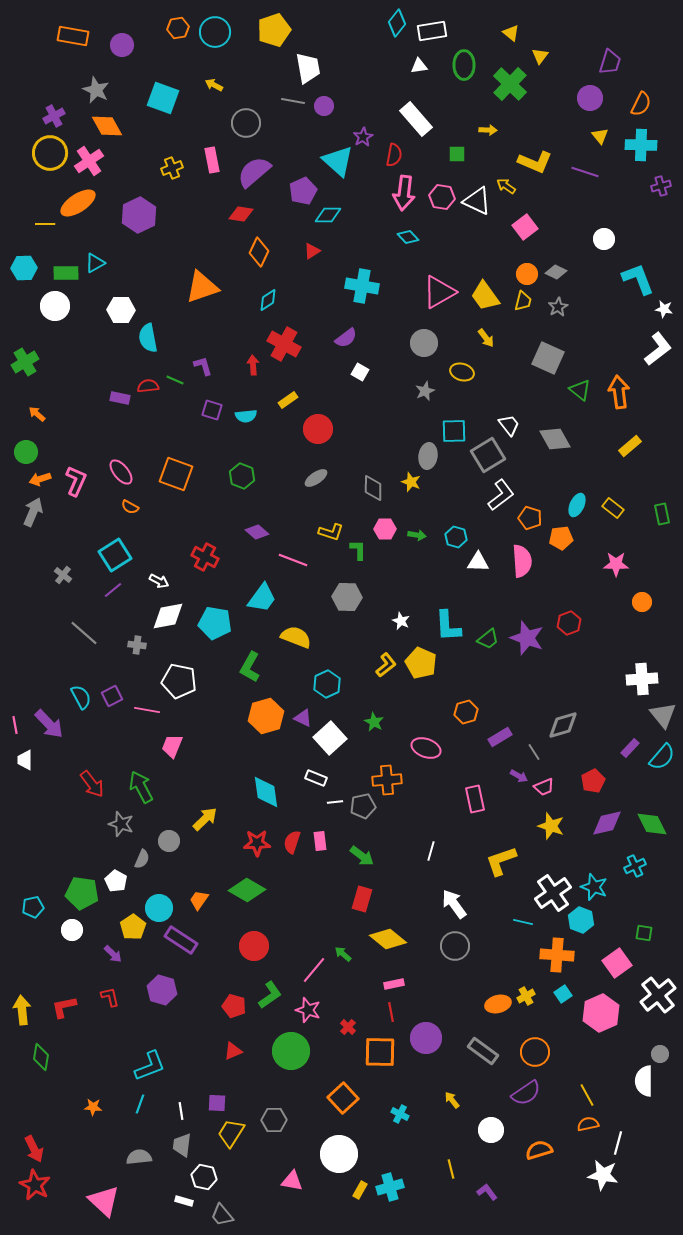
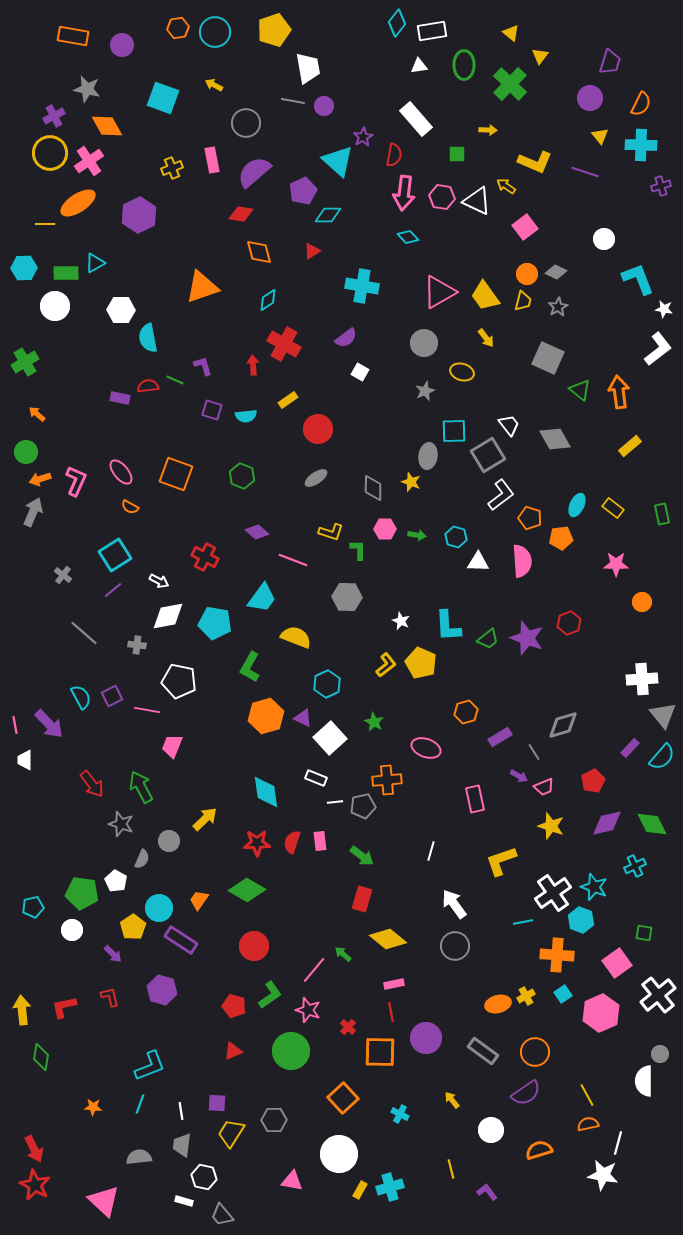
gray star at (96, 90): moved 9 px left, 1 px up; rotated 12 degrees counterclockwise
orange diamond at (259, 252): rotated 40 degrees counterclockwise
cyan line at (523, 922): rotated 24 degrees counterclockwise
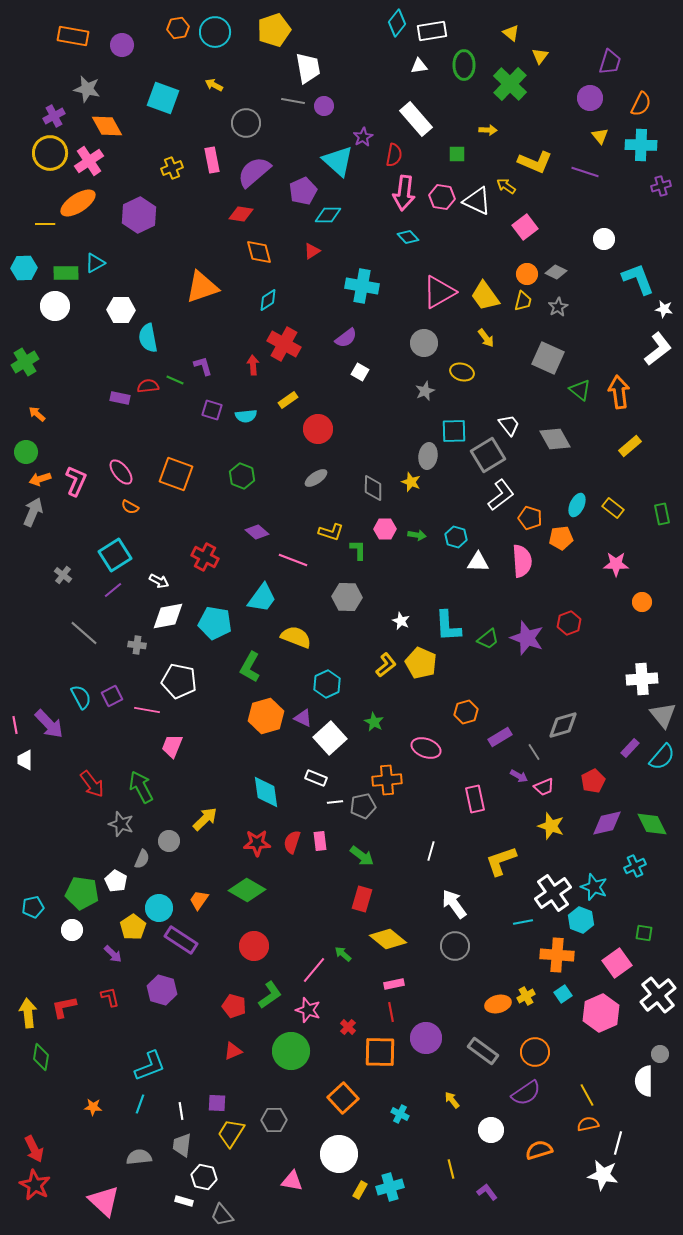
yellow arrow at (22, 1010): moved 6 px right, 3 px down
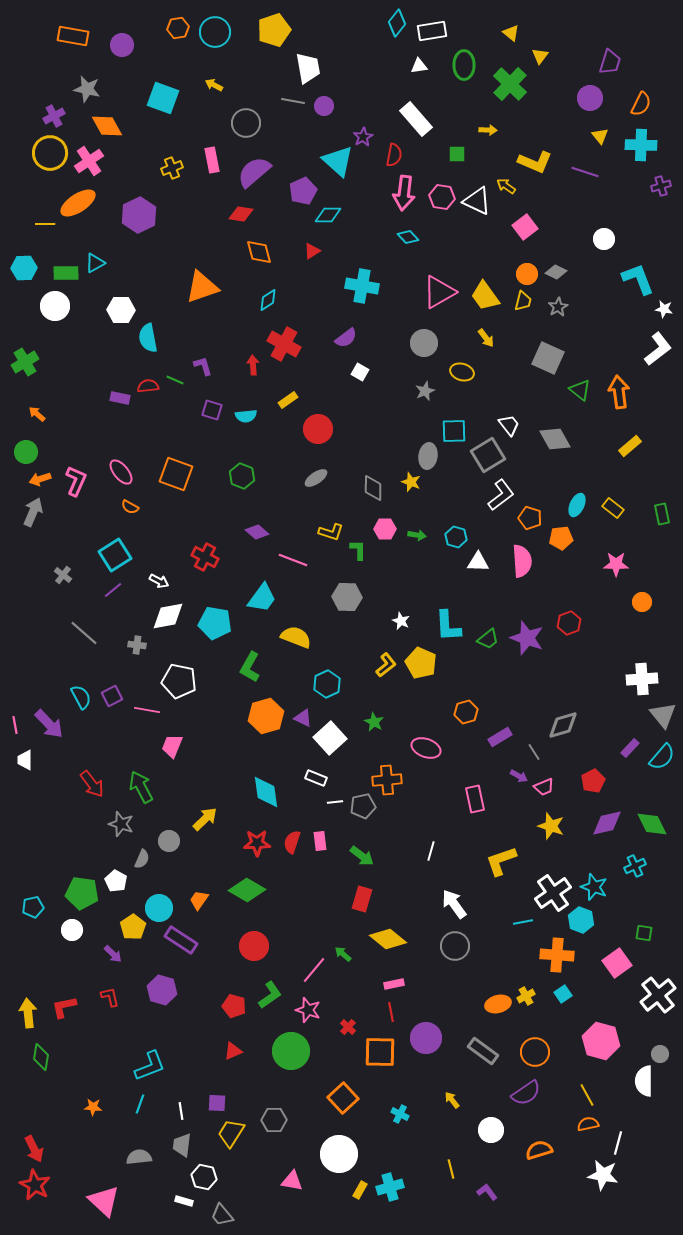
pink hexagon at (601, 1013): moved 28 px down; rotated 21 degrees counterclockwise
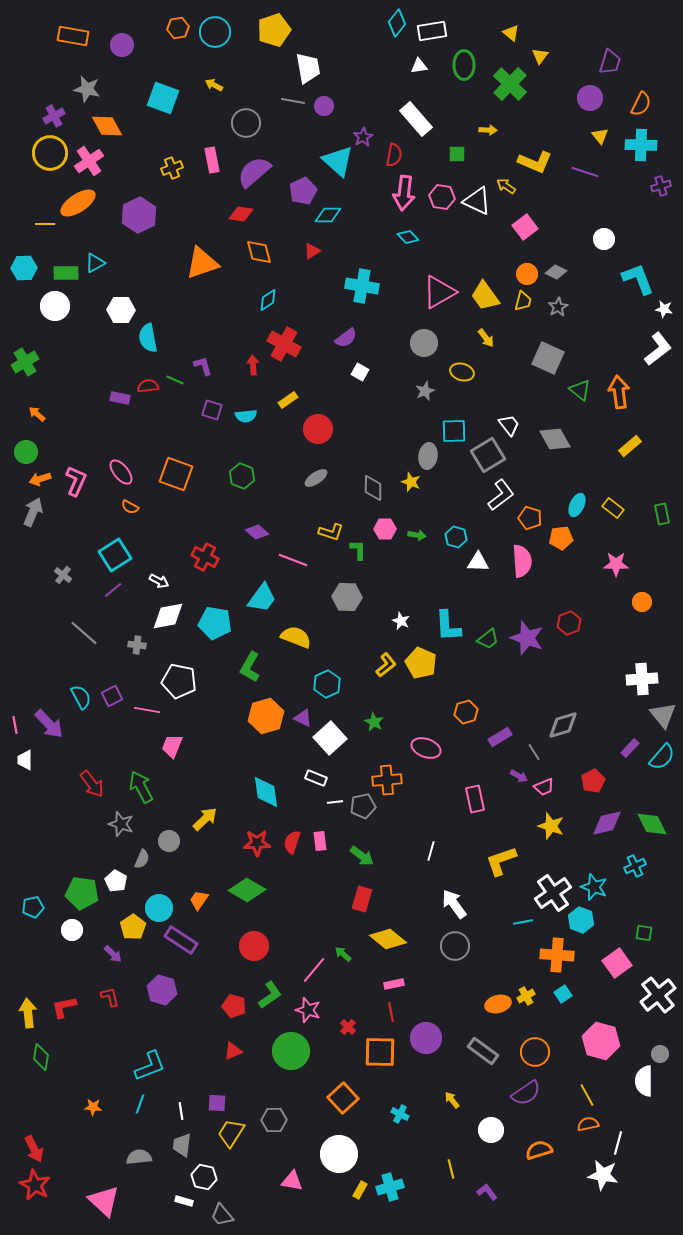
orange triangle at (202, 287): moved 24 px up
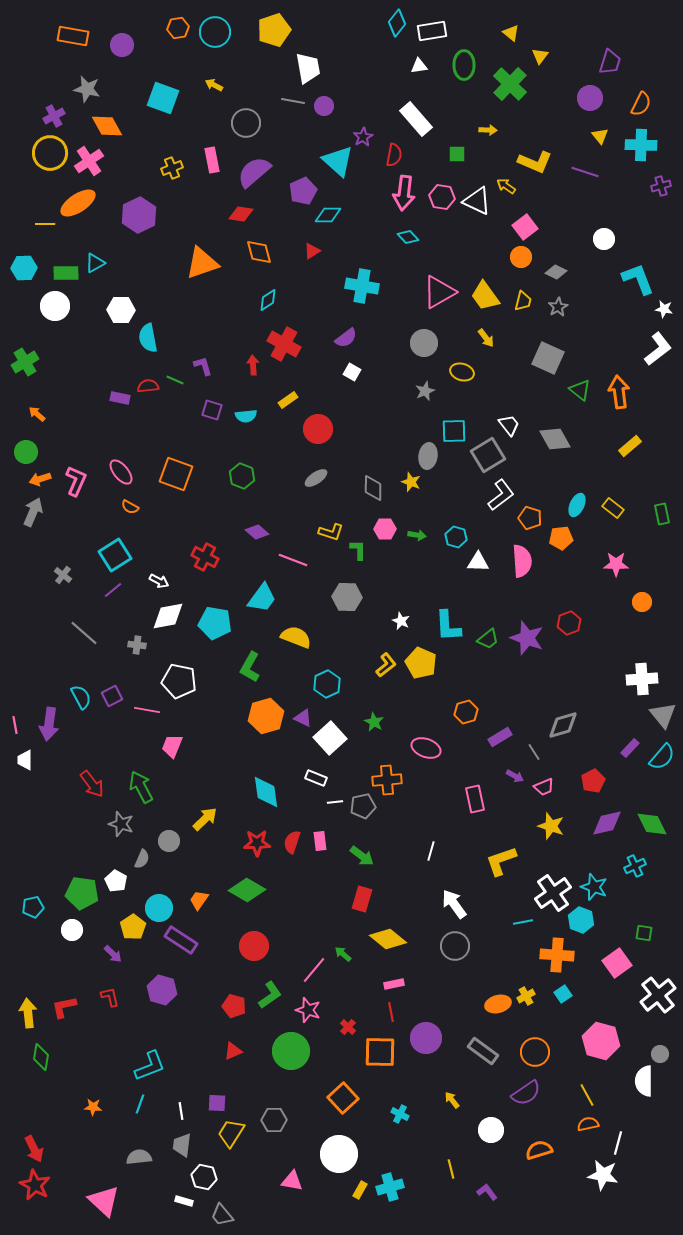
orange circle at (527, 274): moved 6 px left, 17 px up
white square at (360, 372): moved 8 px left
purple arrow at (49, 724): rotated 52 degrees clockwise
purple arrow at (519, 776): moved 4 px left
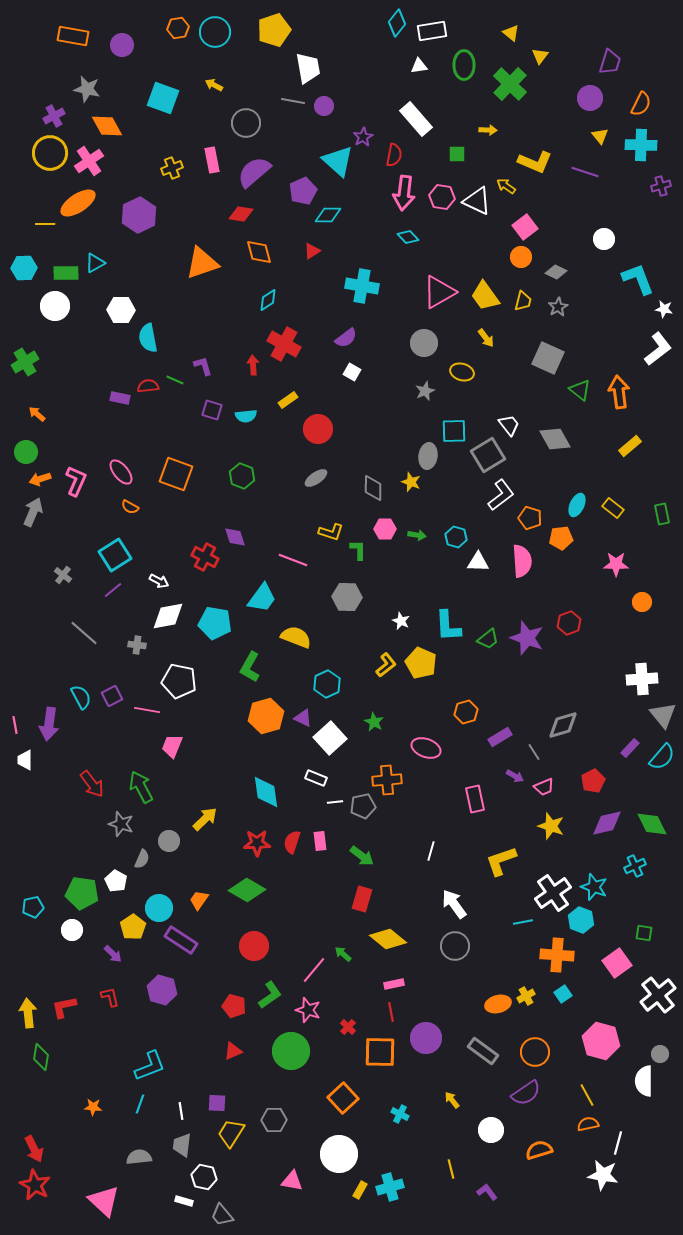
purple diamond at (257, 532): moved 22 px left, 5 px down; rotated 30 degrees clockwise
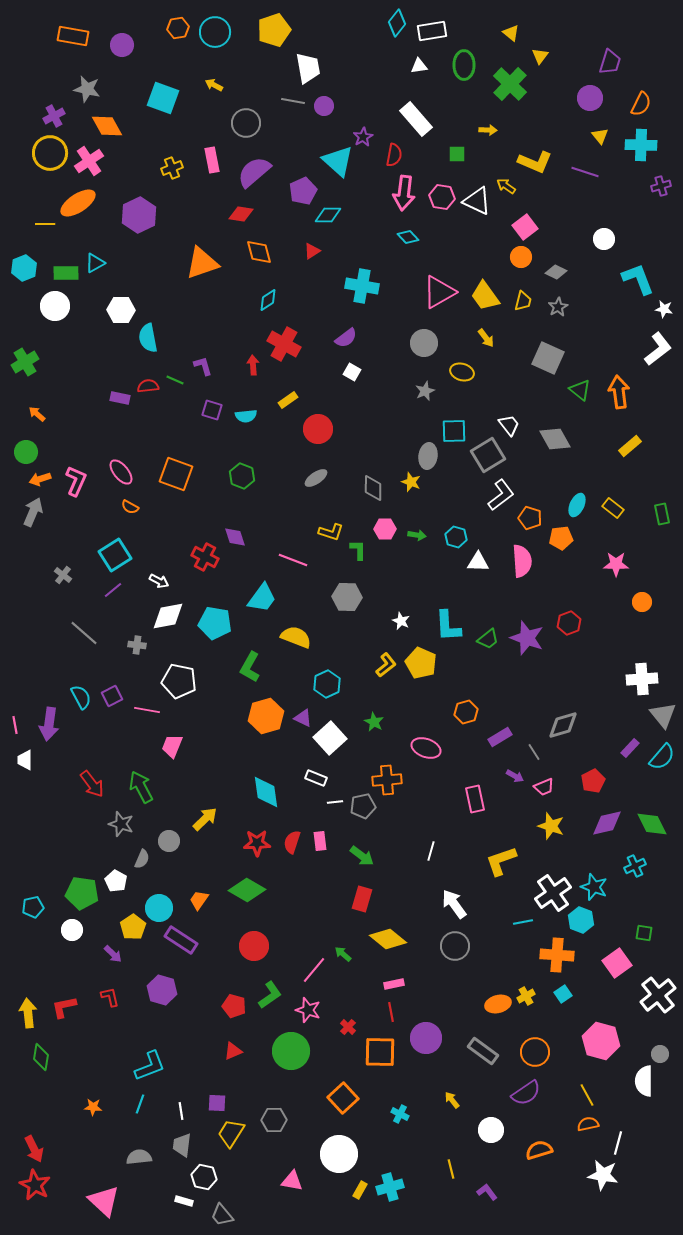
cyan hexagon at (24, 268): rotated 20 degrees counterclockwise
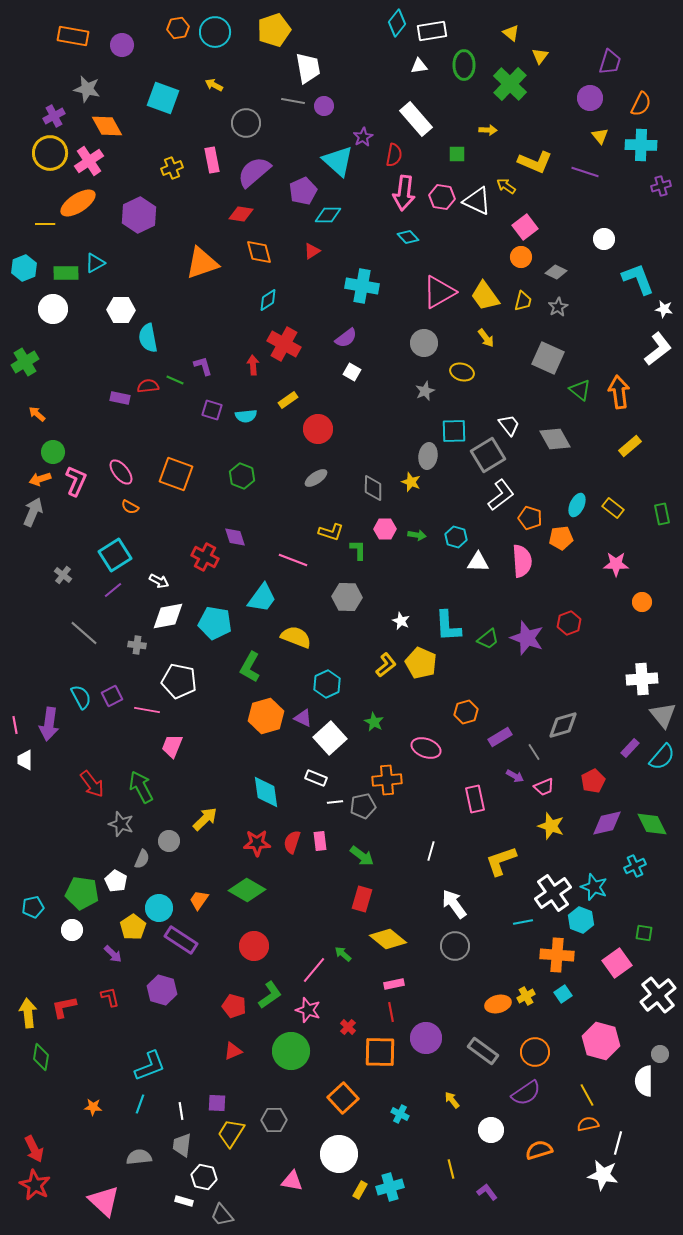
white circle at (55, 306): moved 2 px left, 3 px down
green circle at (26, 452): moved 27 px right
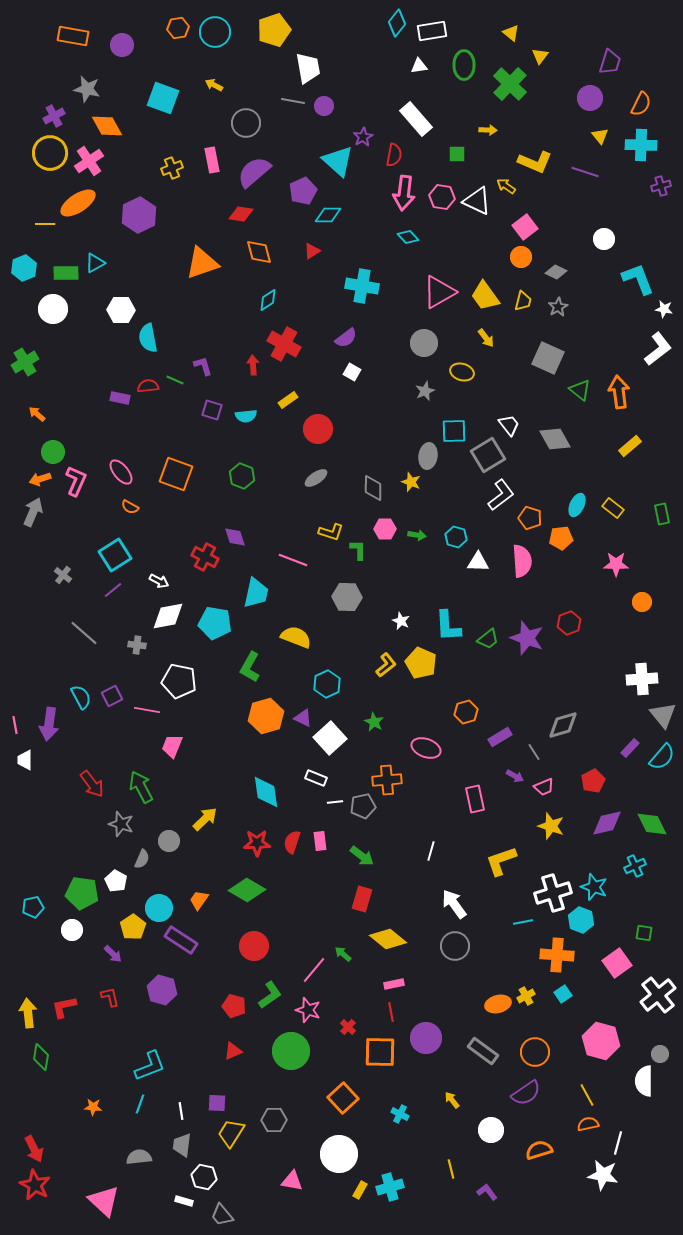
cyan trapezoid at (262, 598): moved 6 px left, 5 px up; rotated 24 degrees counterclockwise
white cross at (553, 893): rotated 18 degrees clockwise
